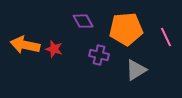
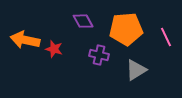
orange arrow: moved 5 px up
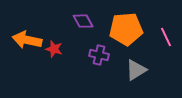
orange arrow: moved 2 px right
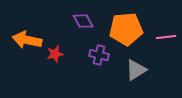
pink line: rotated 72 degrees counterclockwise
red star: moved 1 px right, 5 px down; rotated 30 degrees counterclockwise
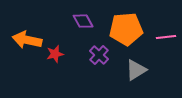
purple cross: rotated 30 degrees clockwise
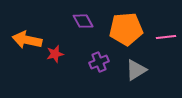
purple cross: moved 7 px down; rotated 24 degrees clockwise
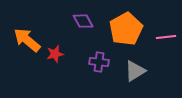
orange pentagon: rotated 24 degrees counterclockwise
orange arrow: rotated 28 degrees clockwise
purple cross: rotated 30 degrees clockwise
gray triangle: moved 1 px left, 1 px down
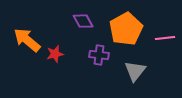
pink line: moved 1 px left, 1 px down
purple cross: moved 7 px up
gray triangle: rotated 20 degrees counterclockwise
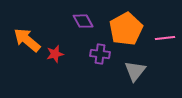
purple cross: moved 1 px right, 1 px up
